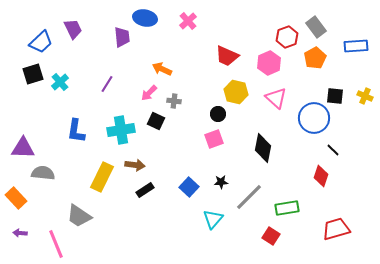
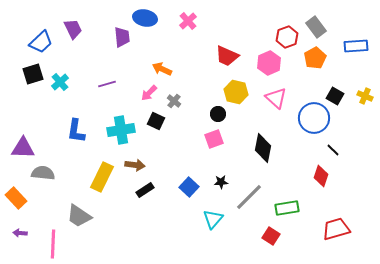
purple line at (107, 84): rotated 42 degrees clockwise
black square at (335, 96): rotated 24 degrees clockwise
gray cross at (174, 101): rotated 32 degrees clockwise
pink line at (56, 244): moved 3 px left; rotated 24 degrees clockwise
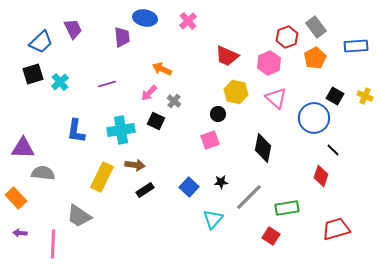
pink square at (214, 139): moved 4 px left, 1 px down
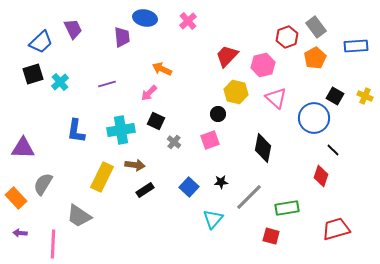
red trapezoid at (227, 56): rotated 110 degrees clockwise
pink hexagon at (269, 63): moved 6 px left, 2 px down; rotated 10 degrees clockwise
gray cross at (174, 101): moved 41 px down
gray semicircle at (43, 173): moved 11 px down; rotated 65 degrees counterclockwise
red square at (271, 236): rotated 18 degrees counterclockwise
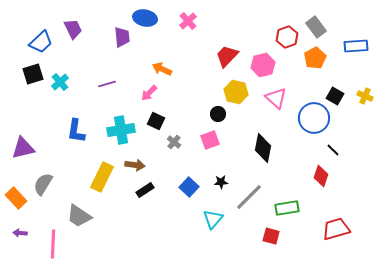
purple triangle at (23, 148): rotated 15 degrees counterclockwise
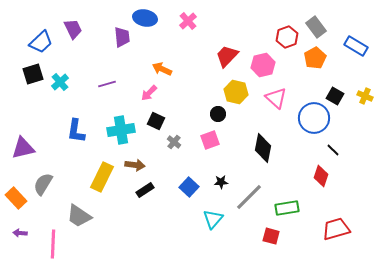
blue rectangle at (356, 46): rotated 35 degrees clockwise
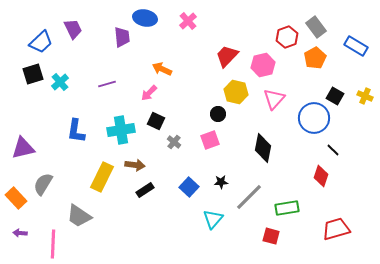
pink triangle at (276, 98): moved 2 px left, 1 px down; rotated 30 degrees clockwise
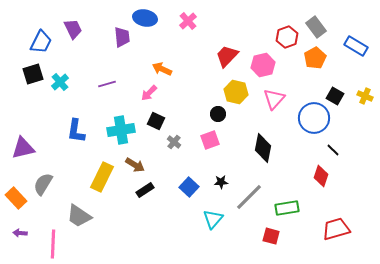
blue trapezoid at (41, 42): rotated 20 degrees counterclockwise
brown arrow at (135, 165): rotated 24 degrees clockwise
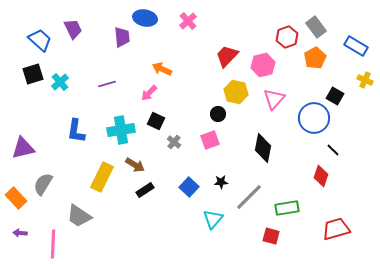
blue trapezoid at (41, 42): moved 1 px left, 2 px up; rotated 75 degrees counterclockwise
yellow cross at (365, 96): moved 16 px up
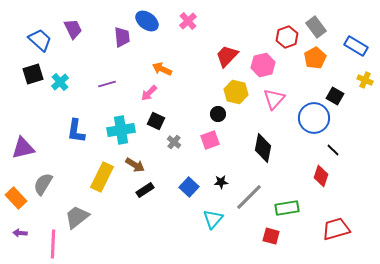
blue ellipse at (145, 18): moved 2 px right, 3 px down; rotated 25 degrees clockwise
gray trapezoid at (79, 216): moved 2 px left, 1 px down; rotated 108 degrees clockwise
